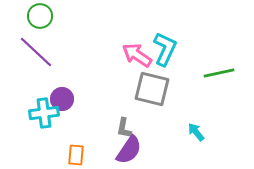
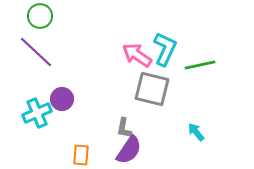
green line: moved 19 px left, 8 px up
cyan cross: moved 7 px left; rotated 16 degrees counterclockwise
orange rectangle: moved 5 px right
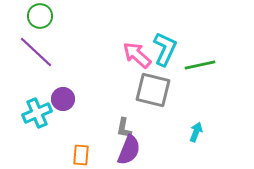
pink arrow: rotated 8 degrees clockwise
gray square: moved 1 px right, 1 px down
purple circle: moved 1 px right
cyan arrow: rotated 60 degrees clockwise
purple semicircle: rotated 12 degrees counterclockwise
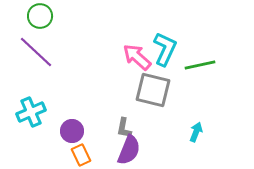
pink arrow: moved 2 px down
purple circle: moved 9 px right, 32 px down
cyan cross: moved 6 px left, 1 px up
orange rectangle: rotated 30 degrees counterclockwise
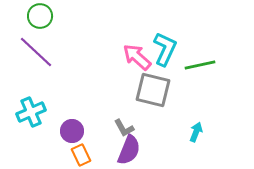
gray L-shape: rotated 40 degrees counterclockwise
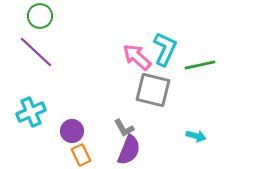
cyan arrow: moved 4 px down; rotated 84 degrees clockwise
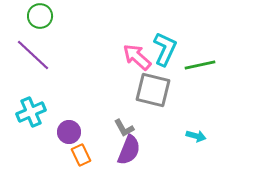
purple line: moved 3 px left, 3 px down
purple circle: moved 3 px left, 1 px down
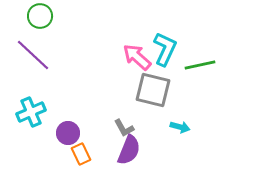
purple circle: moved 1 px left, 1 px down
cyan arrow: moved 16 px left, 9 px up
orange rectangle: moved 1 px up
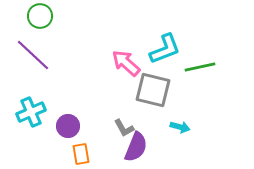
cyan L-shape: rotated 44 degrees clockwise
pink arrow: moved 11 px left, 6 px down
green line: moved 2 px down
purple circle: moved 7 px up
purple semicircle: moved 7 px right, 3 px up
orange rectangle: rotated 15 degrees clockwise
